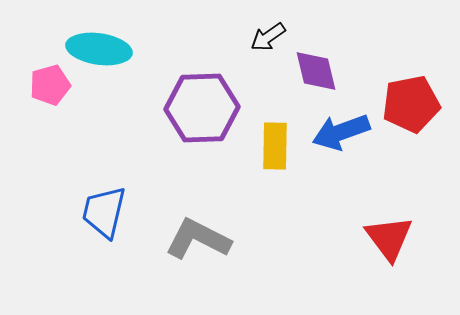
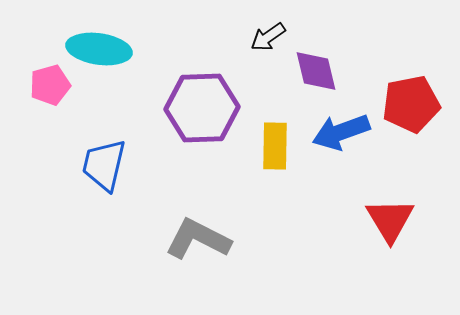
blue trapezoid: moved 47 px up
red triangle: moved 1 px right, 18 px up; rotated 6 degrees clockwise
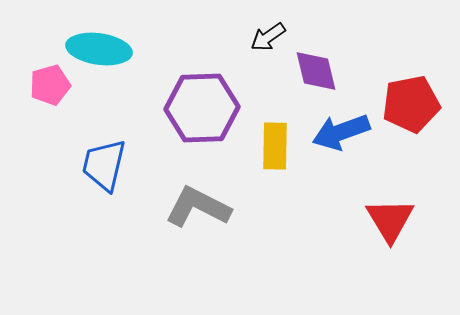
gray L-shape: moved 32 px up
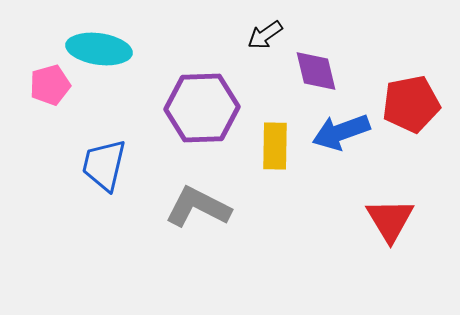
black arrow: moved 3 px left, 2 px up
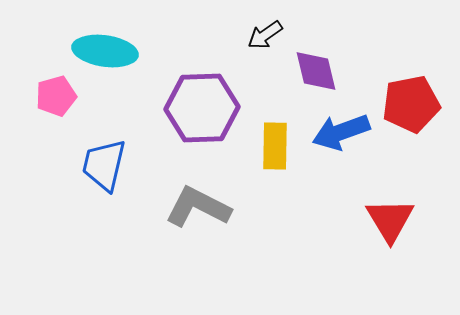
cyan ellipse: moved 6 px right, 2 px down
pink pentagon: moved 6 px right, 11 px down
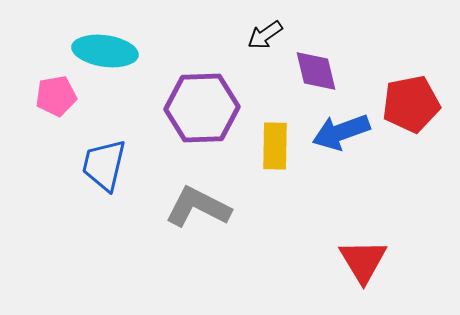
pink pentagon: rotated 6 degrees clockwise
red triangle: moved 27 px left, 41 px down
